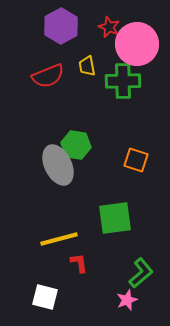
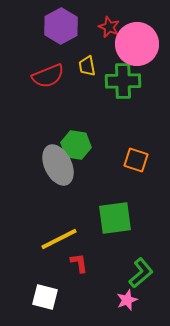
yellow line: rotated 12 degrees counterclockwise
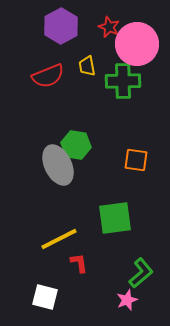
orange square: rotated 10 degrees counterclockwise
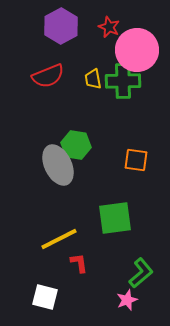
pink circle: moved 6 px down
yellow trapezoid: moved 6 px right, 13 px down
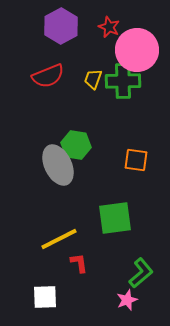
yellow trapezoid: rotated 30 degrees clockwise
white square: rotated 16 degrees counterclockwise
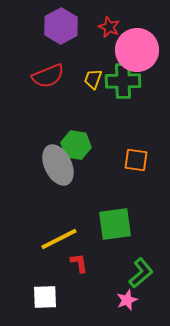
green square: moved 6 px down
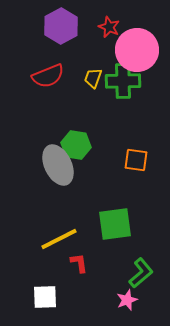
yellow trapezoid: moved 1 px up
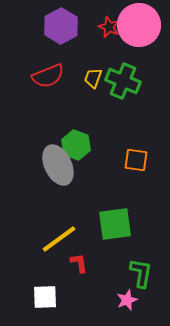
pink circle: moved 2 px right, 25 px up
green cross: rotated 24 degrees clockwise
green hexagon: rotated 12 degrees clockwise
yellow line: rotated 9 degrees counterclockwise
green L-shape: rotated 40 degrees counterclockwise
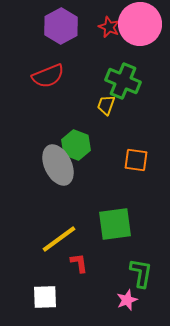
pink circle: moved 1 px right, 1 px up
yellow trapezoid: moved 13 px right, 27 px down
